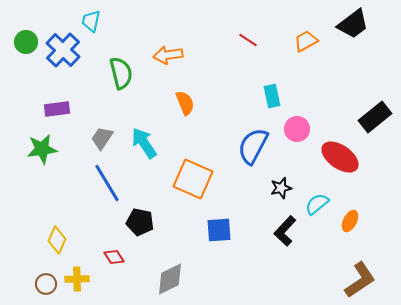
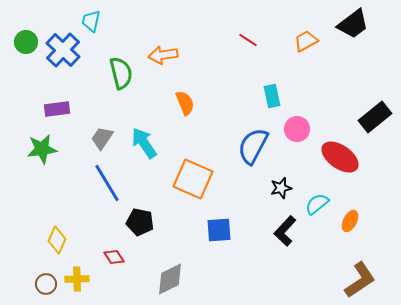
orange arrow: moved 5 px left
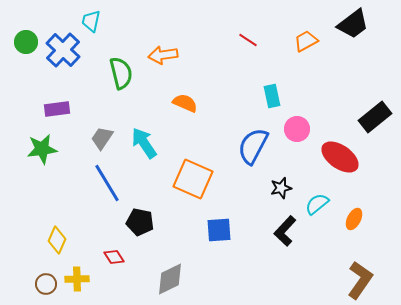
orange semicircle: rotated 45 degrees counterclockwise
orange ellipse: moved 4 px right, 2 px up
brown L-shape: rotated 21 degrees counterclockwise
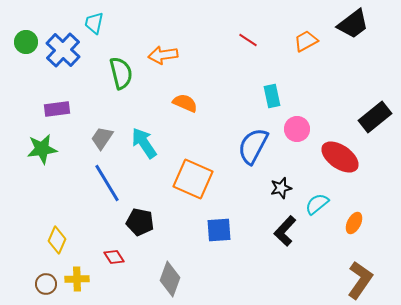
cyan trapezoid: moved 3 px right, 2 px down
orange ellipse: moved 4 px down
gray diamond: rotated 44 degrees counterclockwise
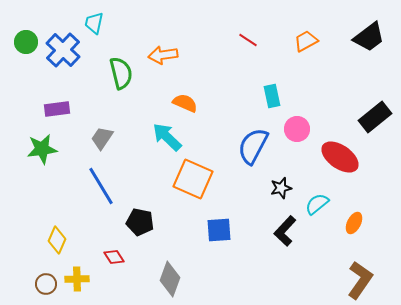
black trapezoid: moved 16 px right, 13 px down
cyan arrow: moved 23 px right, 6 px up; rotated 12 degrees counterclockwise
blue line: moved 6 px left, 3 px down
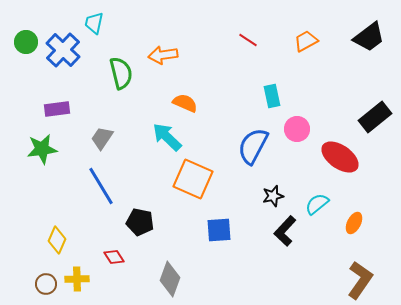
black star: moved 8 px left, 8 px down
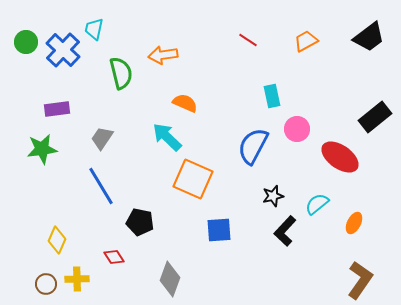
cyan trapezoid: moved 6 px down
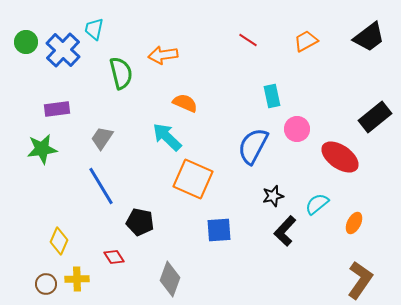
yellow diamond: moved 2 px right, 1 px down
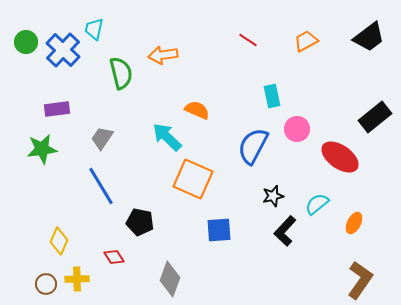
orange semicircle: moved 12 px right, 7 px down
